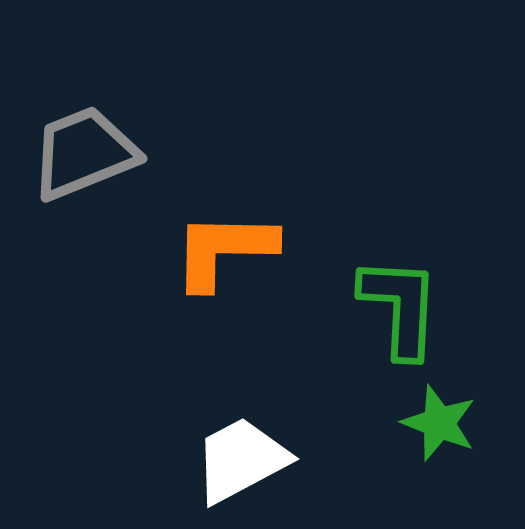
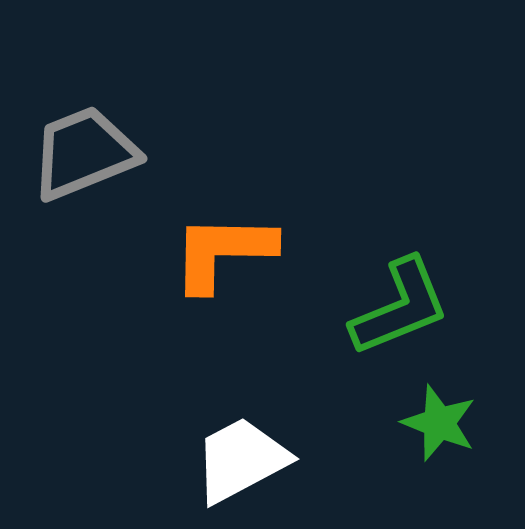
orange L-shape: moved 1 px left, 2 px down
green L-shape: rotated 65 degrees clockwise
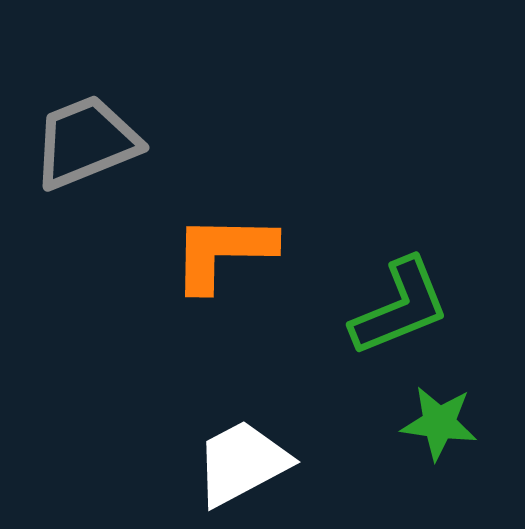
gray trapezoid: moved 2 px right, 11 px up
green star: rotated 14 degrees counterclockwise
white trapezoid: moved 1 px right, 3 px down
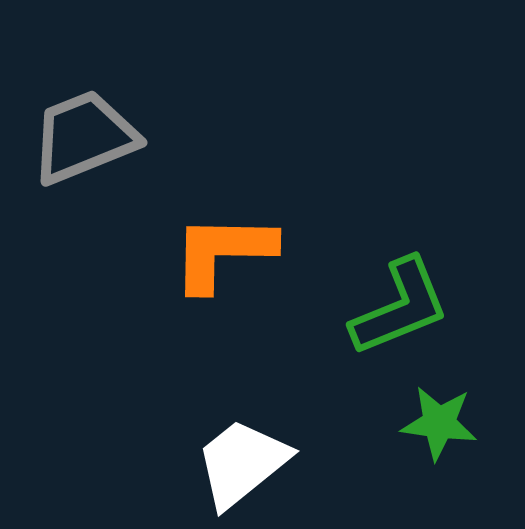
gray trapezoid: moved 2 px left, 5 px up
white trapezoid: rotated 11 degrees counterclockwise
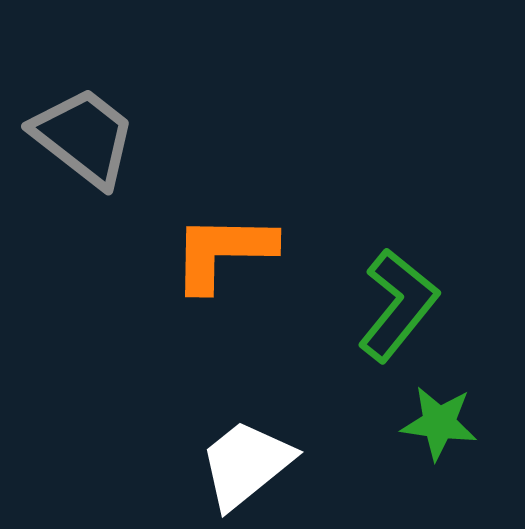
gray trapezoid: rotated 60 degrees clockwise
green L-shape: moved 2 px left, 2 px up; rotated 29 degrees counterclockwise
white trapezoid: moved 4 px right, 1 px down
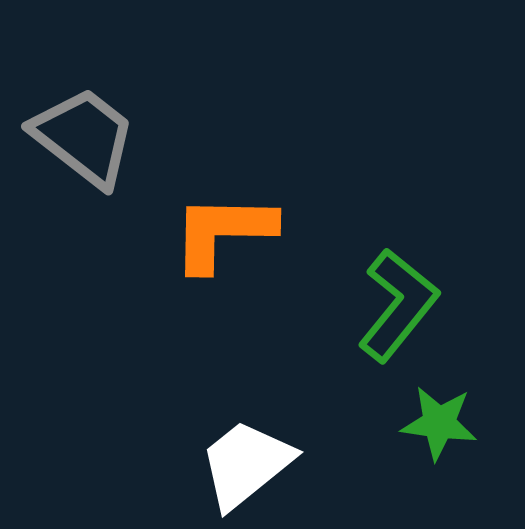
orange L-shape: moved 20 px up
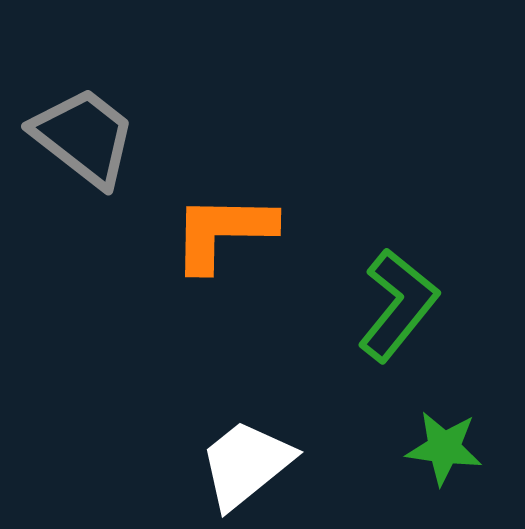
green star: moved 5 px right, 25 px down
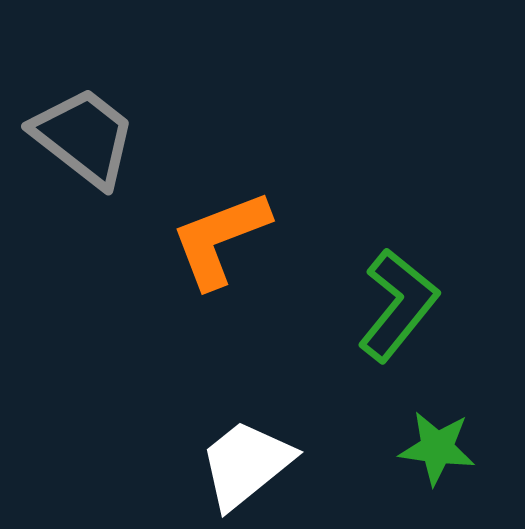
orange L-shape: moved 3 px left, 7 px down; rotated 22 degrees counterclockwise
green star: moved 7 px left
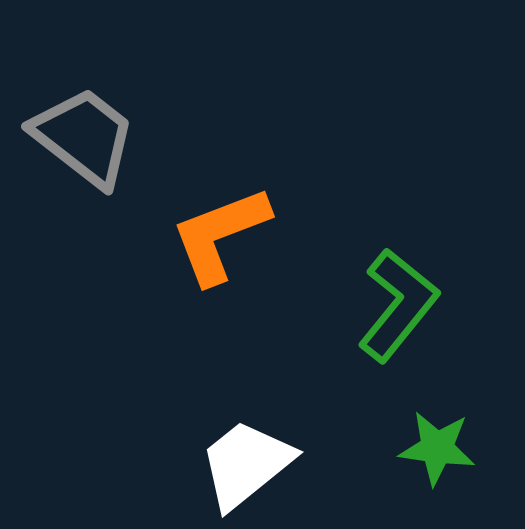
orange L-shape: moved 4 px up
